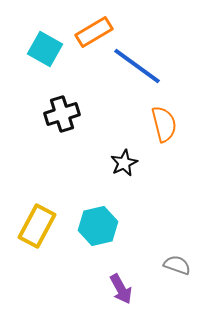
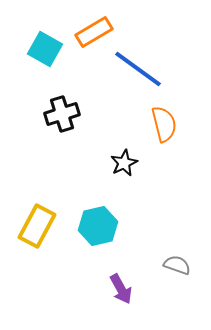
blue line: moved 1 px right, 3 px down
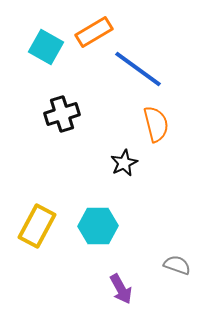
cyan square: moved 1 px right, 2 px up
orange semicircle: moved 8 px left
cyan hexagon: rotated 12 degrees clockwise
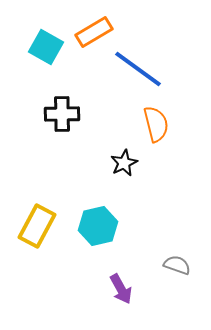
black cross: rotated 16 degrees clockwise
cyan hexagon: rotated 12 degrees counterclockwise
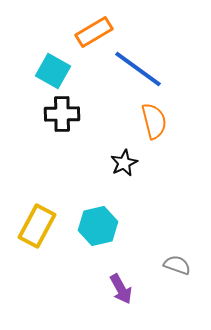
cyan square: moved 7 px right, 24 px down
orange semicircle: moved 2 px left, 3 px up
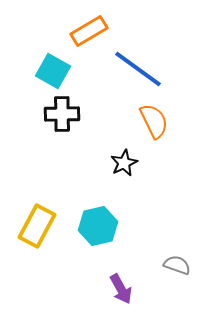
orange rectangle: moved 5 px left, 1 px up
orange semicircle: rotated 12 degrees counterclockwise
